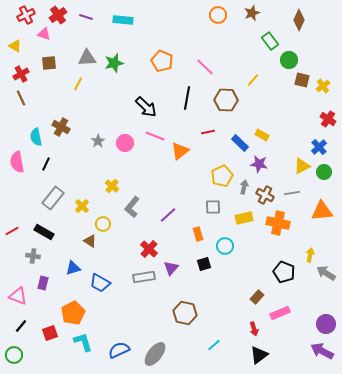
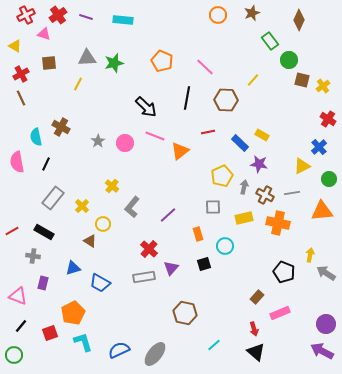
green circle at (324, 172): moved 5 px right, 7 px down
black triangle at (259, 355): moved 3 px left, 3 px up; rotated 42 degrees counterclockwise
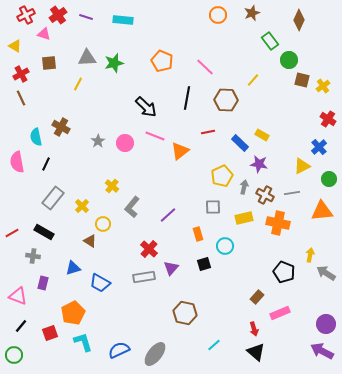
red line at (12, 231): moved 2 px down
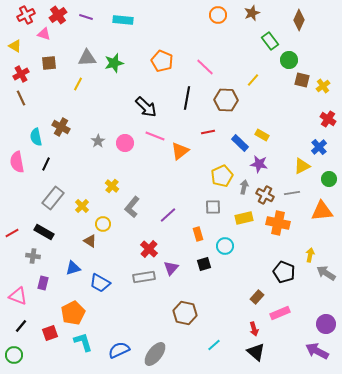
purple arrow at (322, 351): moved 5 px left
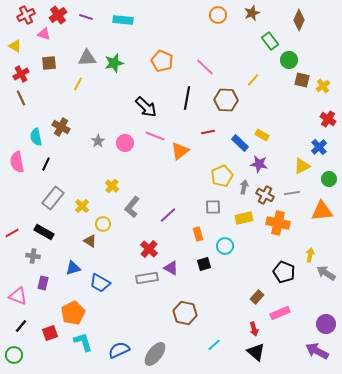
purple triangle at (171, 268): rotated 42 degrees counterclockwise
gray rectangle at (144, 277): moved 3 px right, 1 px down
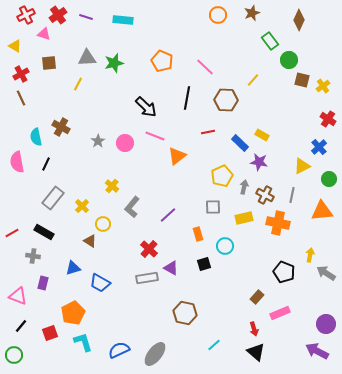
orange triangle at (180, 151): moved 3 px left, 5 px down
purple star at (259, 164): moved 2 px up
gray line at (292, 193): moved 2 px down; rotated 70 degrees counterclockwise
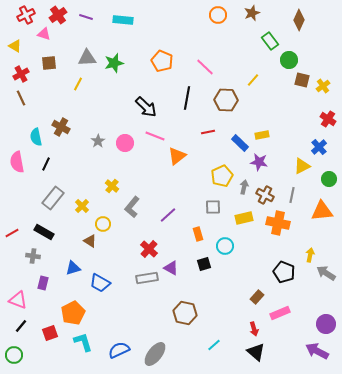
yellow rectangle at (262, 135): rotated 40 degrees counterclockwise
pink triangle at (18, 296): moved 4 px down
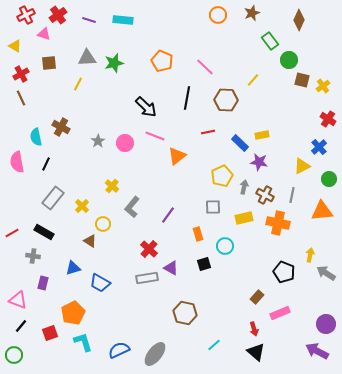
purple line at (86, 17): moved 3 px right, 3 px down
purple line at (168, 215): rotated 12 degrees counterclockwise
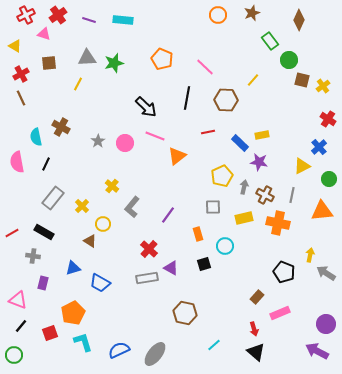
orange pentagon at (162, 61): moved 2 px up
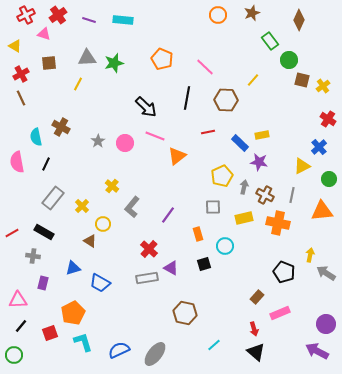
pink triangle at (18, 300): rotated 24 degrees counterclockwise
